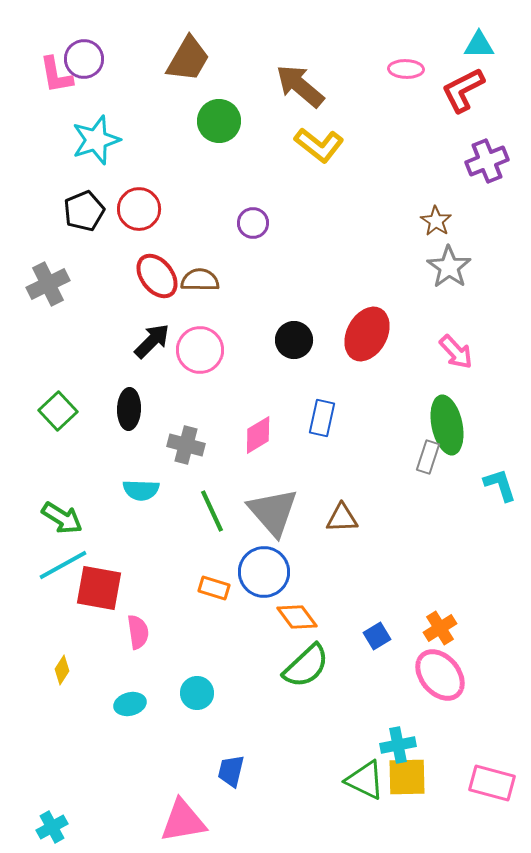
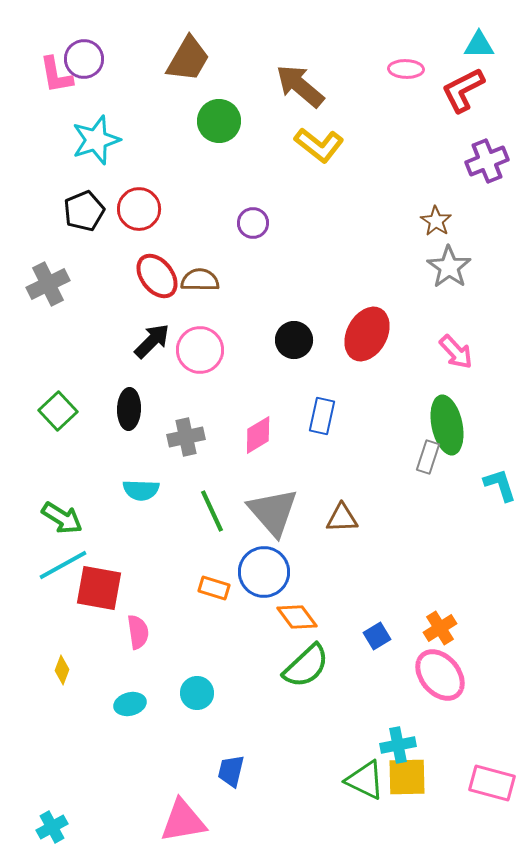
blue rectangle at (322, 418): moved 2 px up
gray cross at (186, 445): moved 8 px up; rotated 27 degrees counterclockwise
yellow diamond at (62, 670): rotated 12 degrees counterclockwise
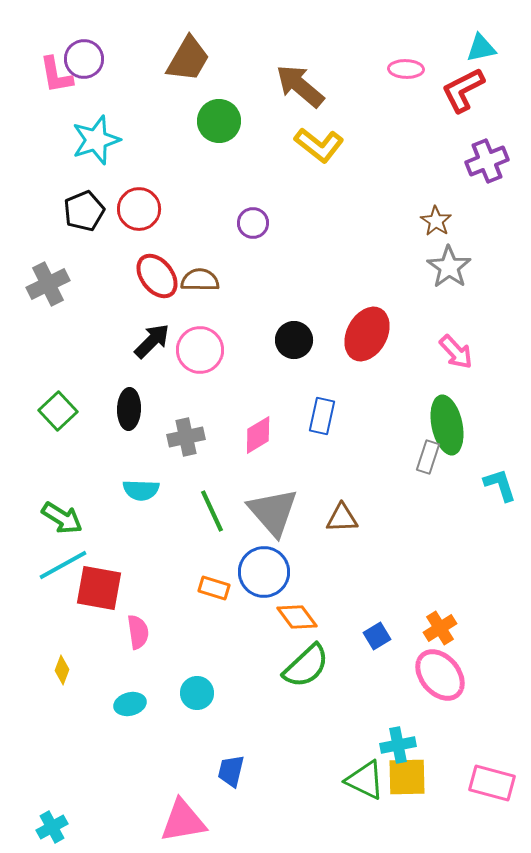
cyan triangle at (479, 45): moved 2 px right, 3 px down; rotated 12 degrees counterclockwise
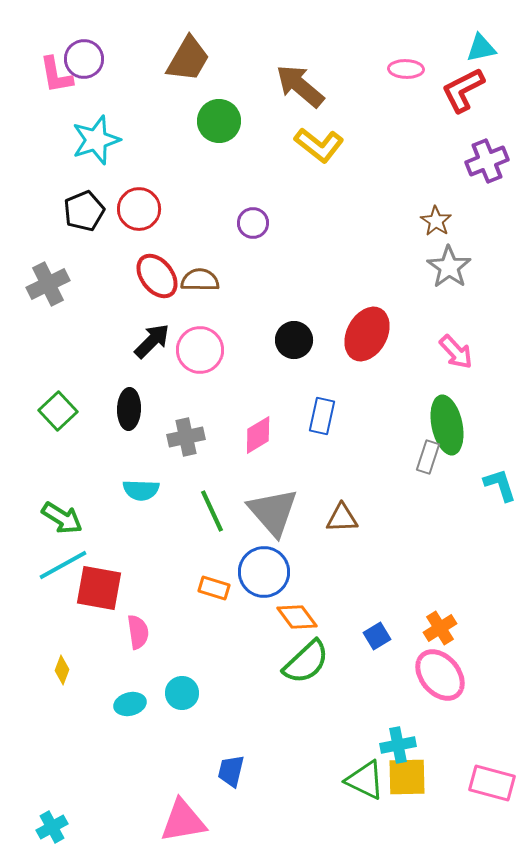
green semicircle at (306, 666): moved 4 px up
cyan circle at (197, 693): moved 15 px left
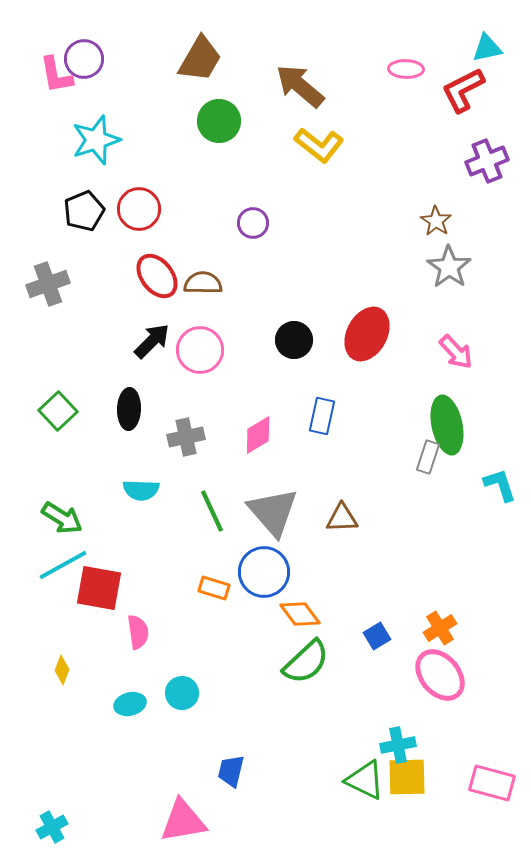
cyan triangle at (481, 48): moved 6 px right
brown trapezoid at (188, 59): moved 12 px right
brown semicircle at (200, 280): moved 3 px right, 3 px down
gray cross at (48, 284): rotated 6 degrees clockwise
orange diamond at (297, 617): moved 3 px right, 3 px up
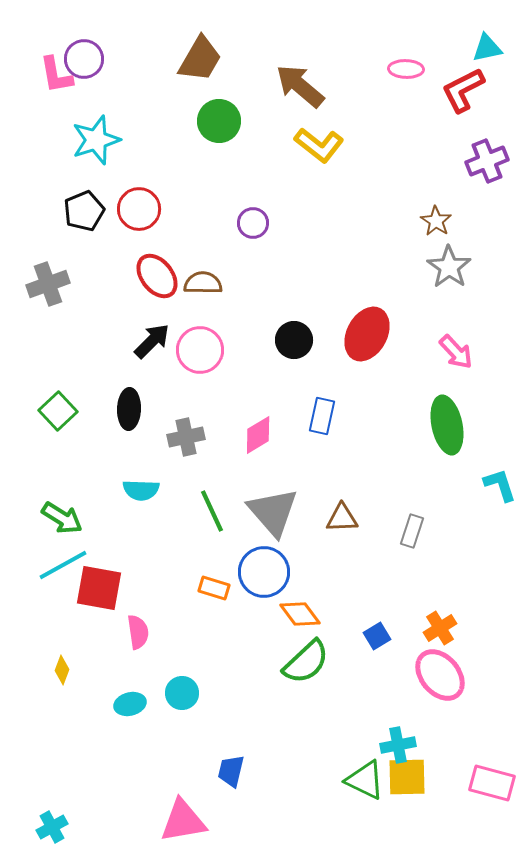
gray rectangle at (428, 457): moved 16 px left, 74 px down
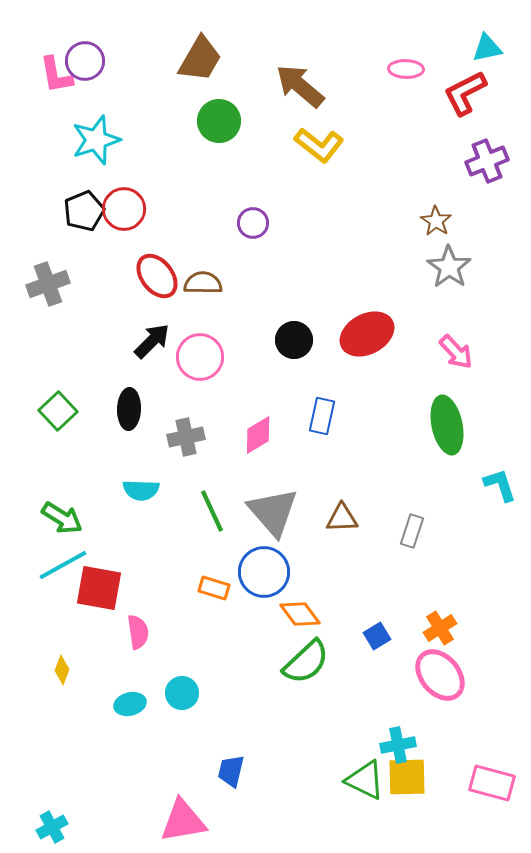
purple circle at (84, 59): moved 1 px right, 2 px down
red L-shape at (463, 90): moved 2 px right, 3 px down
red circle at (139, 209): moved 15 px left
red ellipse at (367, 334): rotated 34 degrees clockwise
pink circle at (200, 350): moved 7 px down
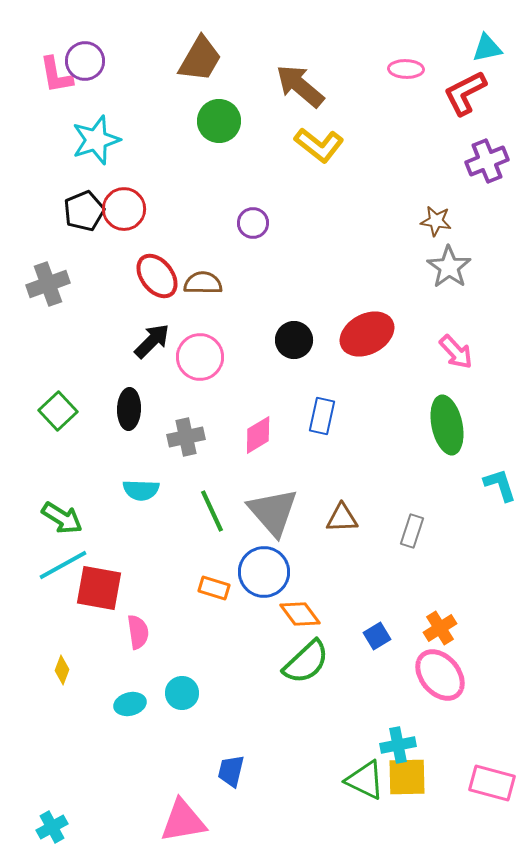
brown star at (436, 221): rotated 24 degrees counterclockwise
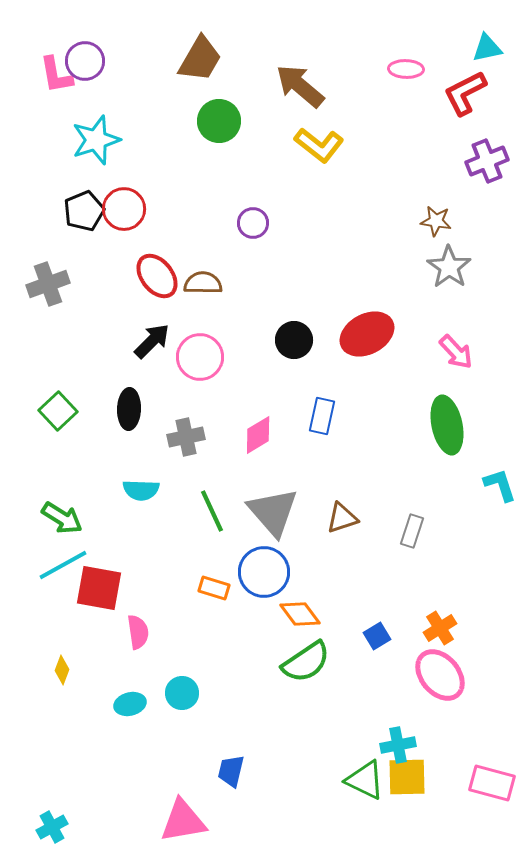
brown triangle at (342, 518): rotated 16 degrees counterclockwise
green semicircle at (306, 662): rotated 9 degrees clockwise
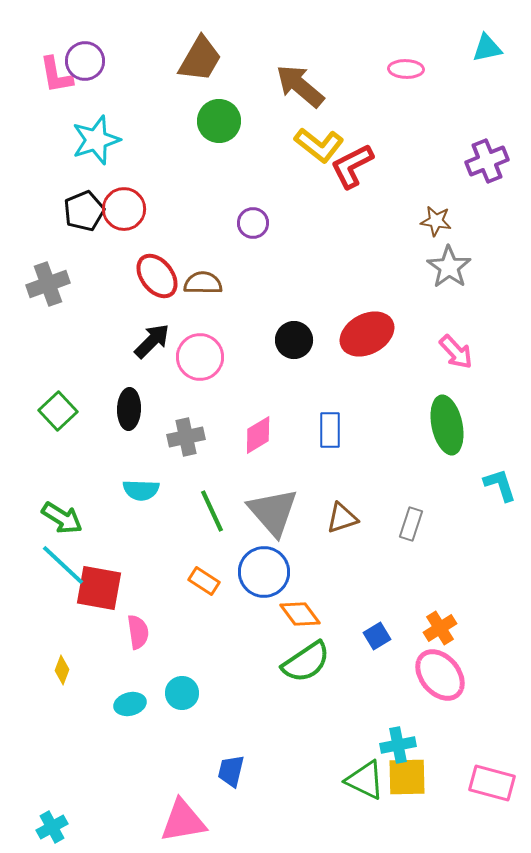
red L-shape at (465, 93): moved 113 px left, 73 px down
blue rectangle at (322, 416): moved 8 px right, 14 px down; rotated 12 degrees counterclockwise
gray rectangle at (412, 531): moved 1 px left, 7 px up
cyan line at (63, 565): rotated 72 degrees clockwise
orange rectangle at (214, 588): moved 10 px left, 7 px up; rotated 16 degrees clockwise
